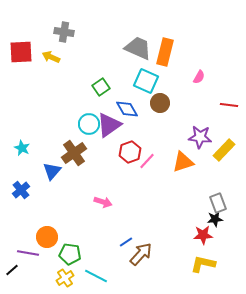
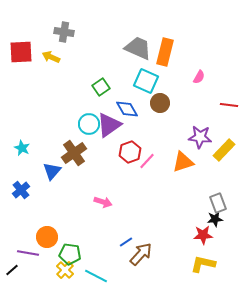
yellow cross: moved 8 px up; rotated 12 degrees counterclockwise
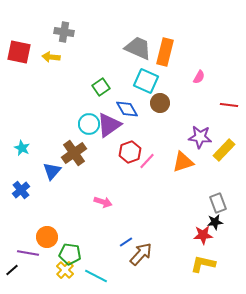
red square: moved 2 px left; rotated 15 degrees clockwise
yellow arrow: rotated 18 degrees counterclockwise
black star: moved 3 px down
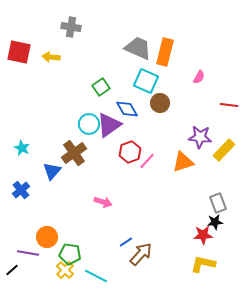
gray cross: moved 7 px right, 5 px up
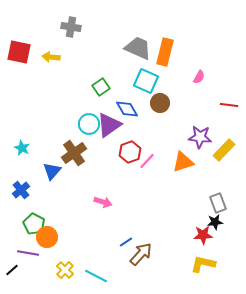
green pentagon: moved 36 px left, 30 px up; rotated 20 degrees clockwise
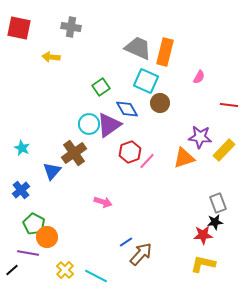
red square: moved 24 px up
orange triangle: moved 1 px right, 4 px up
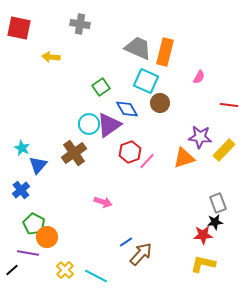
gray cross: moved 9 px right, 3 px up
blue triangle: moved 14 px left, 6 px up
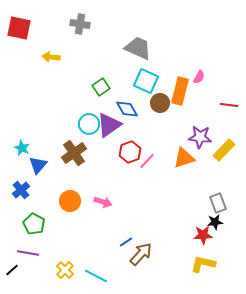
orange rectangle: moved 15 px right, 39 px down
orange circle: moved 23 px right, 36 px up
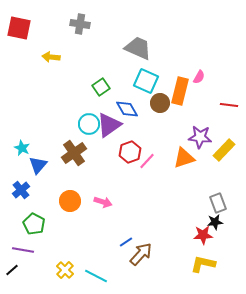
purple line: moved 5 px left, 3 px up
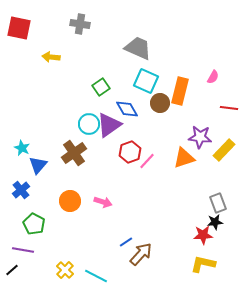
pink semicircle: moved 14 px right
red line: moved 3 px down
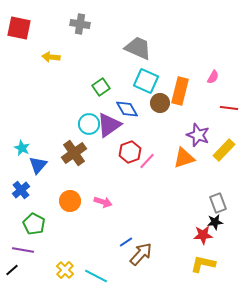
purple star: moved 2 px left, 2 px up; rotated 15 degrees clockwise
